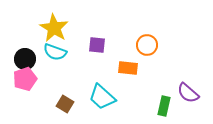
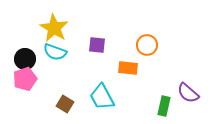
cyan trapezoid: rotated 20 degrees clockwise
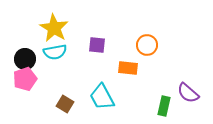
cyan semicircle: rotated 30 degrees counterclockwise
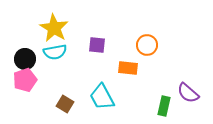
pink pentagon: moved 1 px down
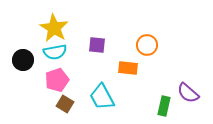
black circle: moved 2 px left, 1 px down
pink pentagon: moved 32 px right
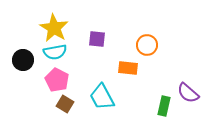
purple square: moved 6 px up
pink pentagon: rotated 25 degrees counterclockwise
